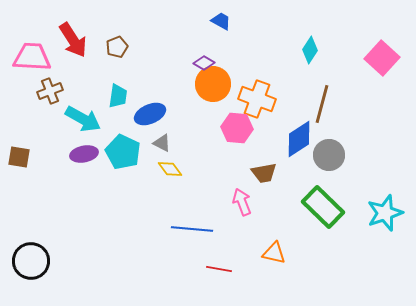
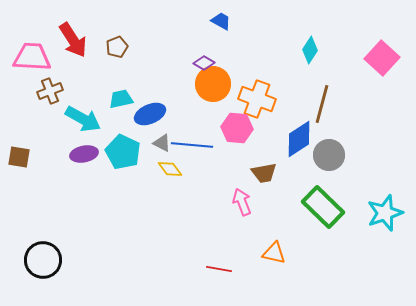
cyan trapezoid: moved 3 px right, 3 px down; rotated 110 degrees counterclockwise
blue line: moved 84 px up
black circle: moved 12 px right, 1 px up
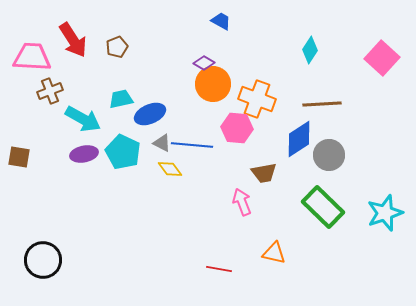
brown line: rotated 72 degrees clockwise
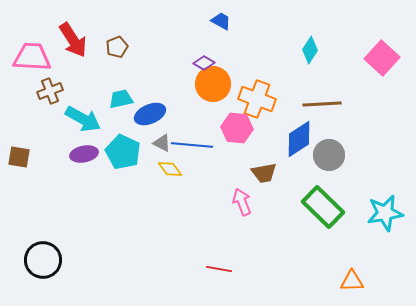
cyan star: rotated 9 degrees clockwise
orange triangle: moved 78 px right, 28 px down; rotated 15 degrees counterclockwise
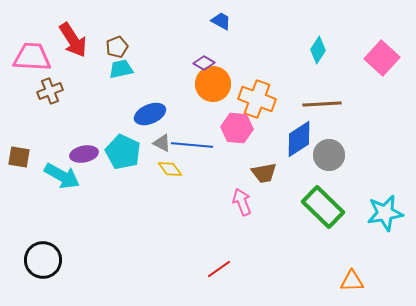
cyan diamond: moved 8 px right
cyan trapezoid: moved 30 px up
cyan arrow: moved 21 px left, 57 px down
red line: rotated 45 degrees counterclockwise
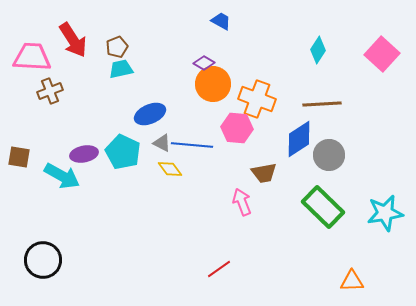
pink square: moved 4 px up
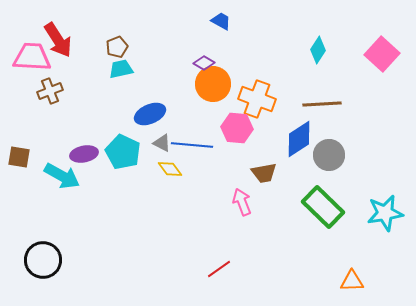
red arrow: moved 15 px left
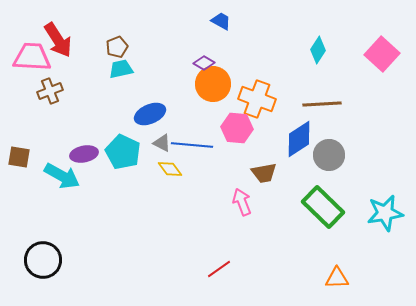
orange triangle: moved 15 px left, 3 px up
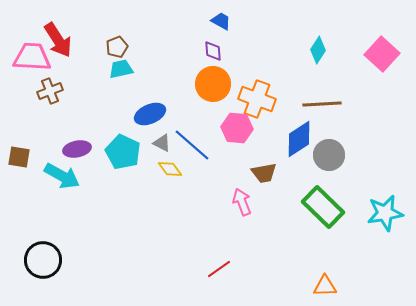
purple diamond: moved 9 px right, 12 px up; rotated 55 degrees clockwise
blue line: rotated 36 degrees clockwise
purple ellipse: moved 7 px left, 5 px up
orange triangle: moved 12 px left, 8 px down
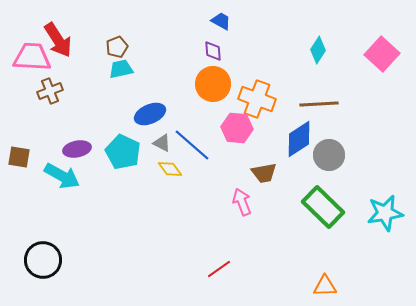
brown line: moved 3 px left
